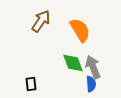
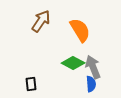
green diamond: rotated 40 degrees counterclockwise
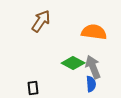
orange semicircle: moved 14 px right, 2 px down; rotated 50 degrees counterclockwise
black rectangle: moved 2 px right, 4 px down
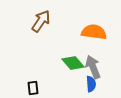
green diamond: rotated 20 degrees clockwise
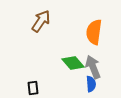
orange semicircle: rotated 90 degrees counterclockwise
